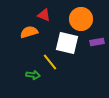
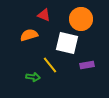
orange semicircle: moved 3 px down
purple rectangle: moved 10 px left, 23 px down
yellow line: moved 3 px down
green arrow: moved 2 px down
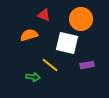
yellow line: rotated 12 degrees counterclockwise
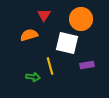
red triangle: rotated 40 degrees clockwise
yellow line: moved 1 px down; rotated 36 degrees clockwise
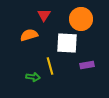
white square: rotated 10 degrees counterclockwise
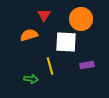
white square: moved 1 px left, 1 px up
green arrow: moved 2 px left, 2 px down
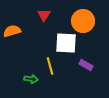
orange circle: moved 2 px right, 2 px down
orange semicircle: moved 17 px left, 4 px up
white square: moved 1 px down
purple rectangle: moved 1 px left; rotated 40 degrees clockwise
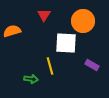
purple rectangle: moved 6 px right
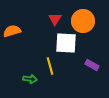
red triangle: moved 11 px right, 4 px down
green arrow: moved 1 px left
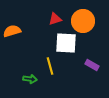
red triangle: rotated 40 degrees clockwise
